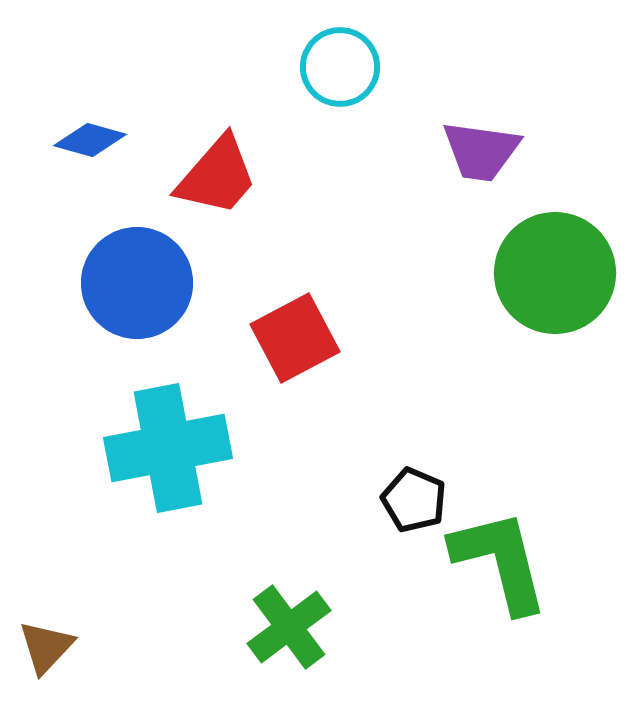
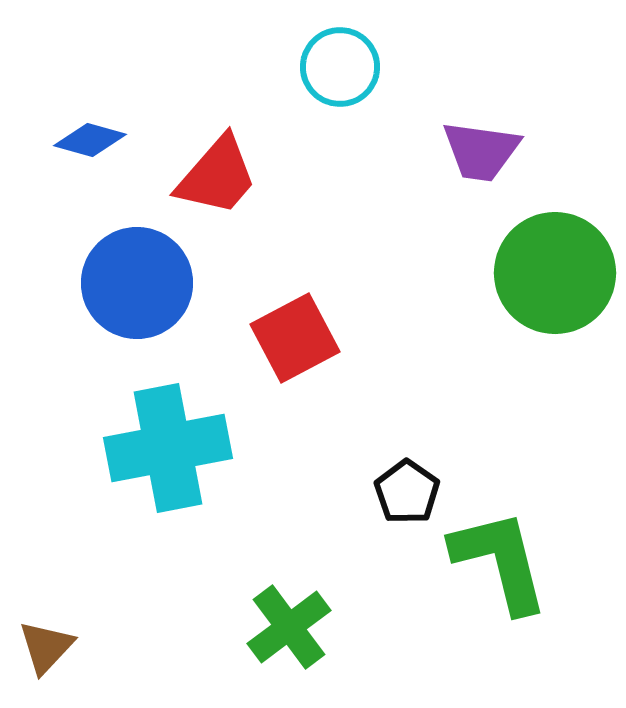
black pentagon: moved 7 px left, 8 px up; rotated 12 degrees clockwise
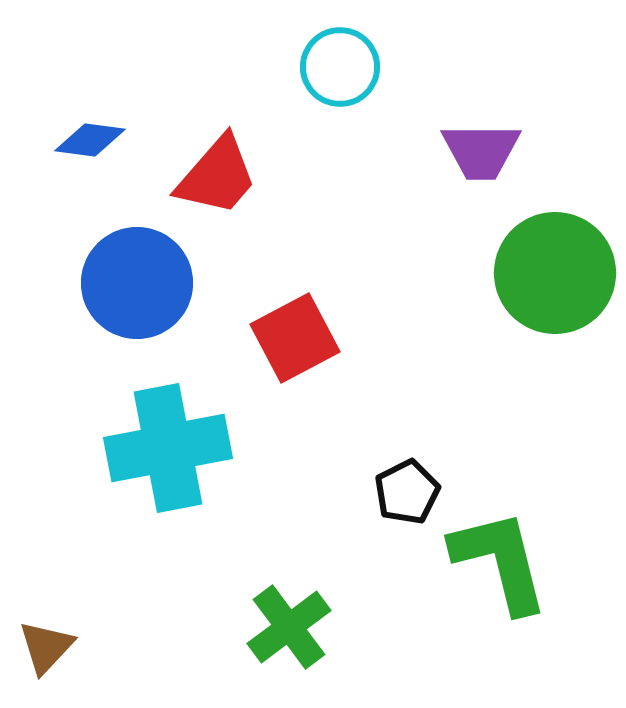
blue diamond: rotated 8 degrees counterclockwise
purple trapezoid: rotated 8 degrees counterclockwise
black pentagon: rotated 10 degrees clockwise
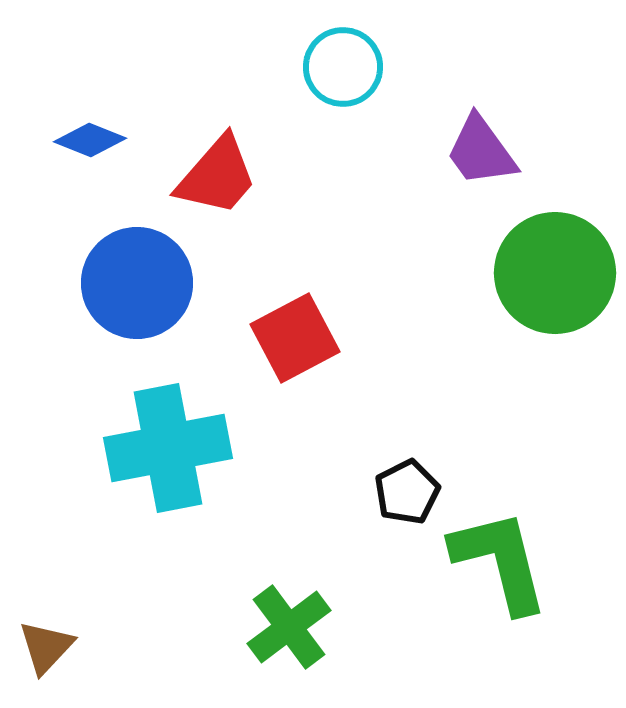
cyan circle: moved 3 px right
blue diamond: rotated 14 degrees clockwise
purple trapezoid: rotated 54 degrees clockwise
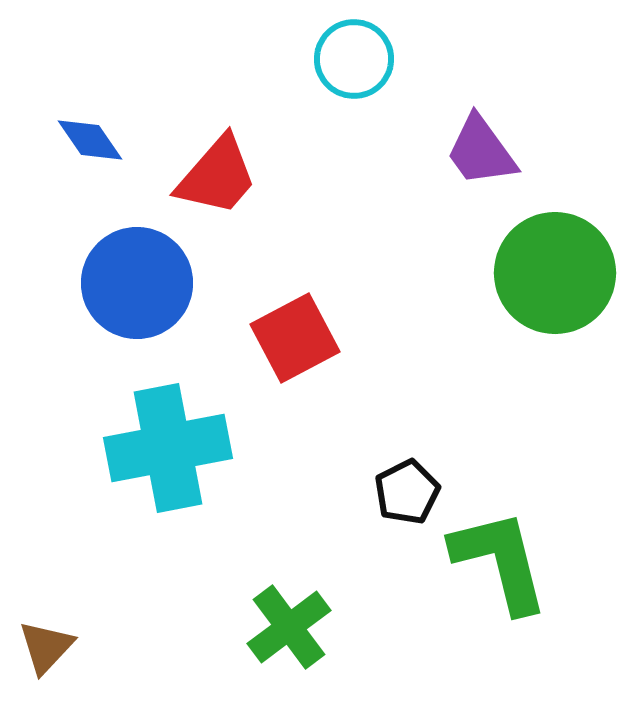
cyan circle: moved 11 px right, 8 px up
blue diamond: rotated 34 degrees clockwise
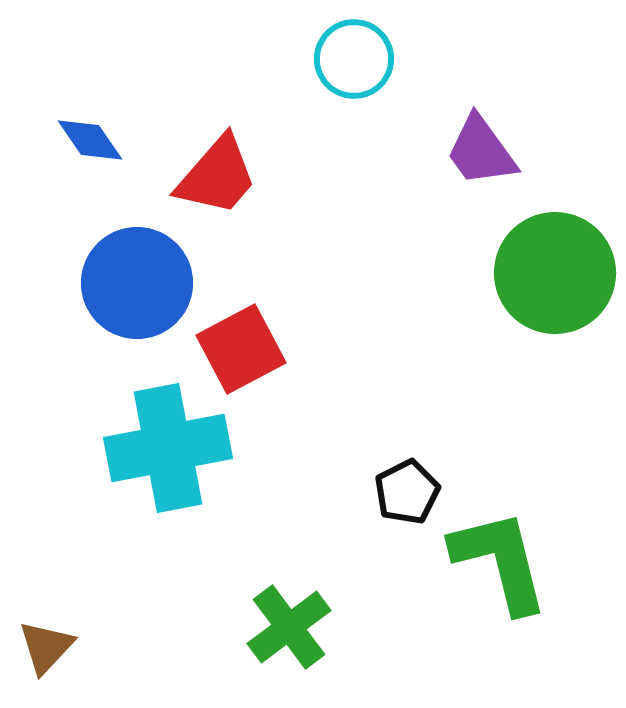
red square: moved 54 px left, 11 px down
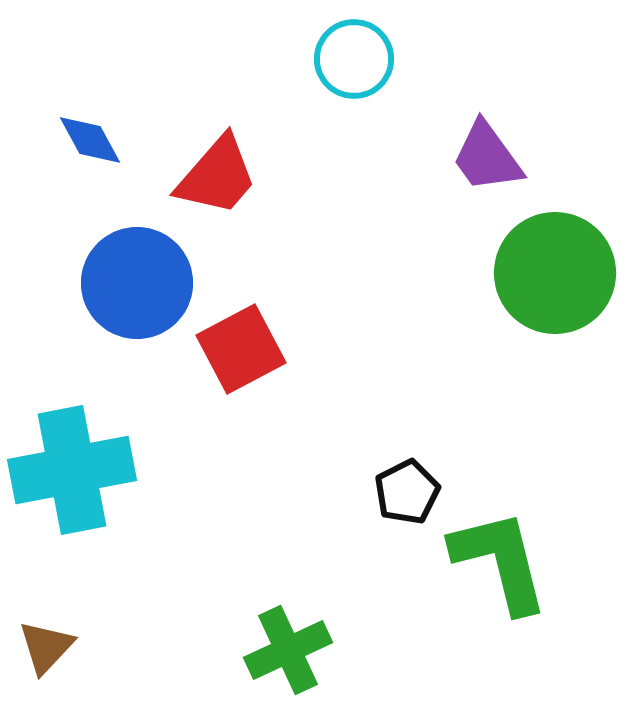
blue diamond: rotated 6 degrees clockwise
purple trapezoid: moved 6 px right, 6 px down
cyan cross: moved 96 px left, 22 px down
green cross: moved 1 px left, 23 px down; rotated 12 degrees clockwise
